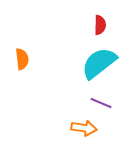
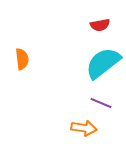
red semicircle: rotated 78 degrees clockwise
cyan semicircle: moved 4 px right
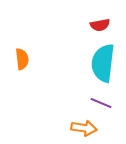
cyan semicircle: rotated 45 degrees counterclockwise
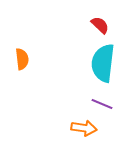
red semicircle: rotated 126 degrees counterclockwise
purple line: moved 1 px right, 1 px down
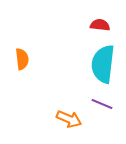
red semicircle: rotated 36 degrees counterclockwise
cyan semicircle: moved 1 px down
orange arrow: moved 15 px left, 9 px up; rotated 15 degrees clockwise
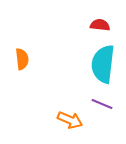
orange arrow: moved 1 px right, 1 px down
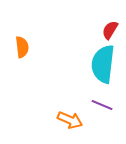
red semicircle: moved 10 px right, 5 px down; rotated 66 degrees counterclockwise
orange semicircle: moved 12 px up
purple line: moved 1 px down
